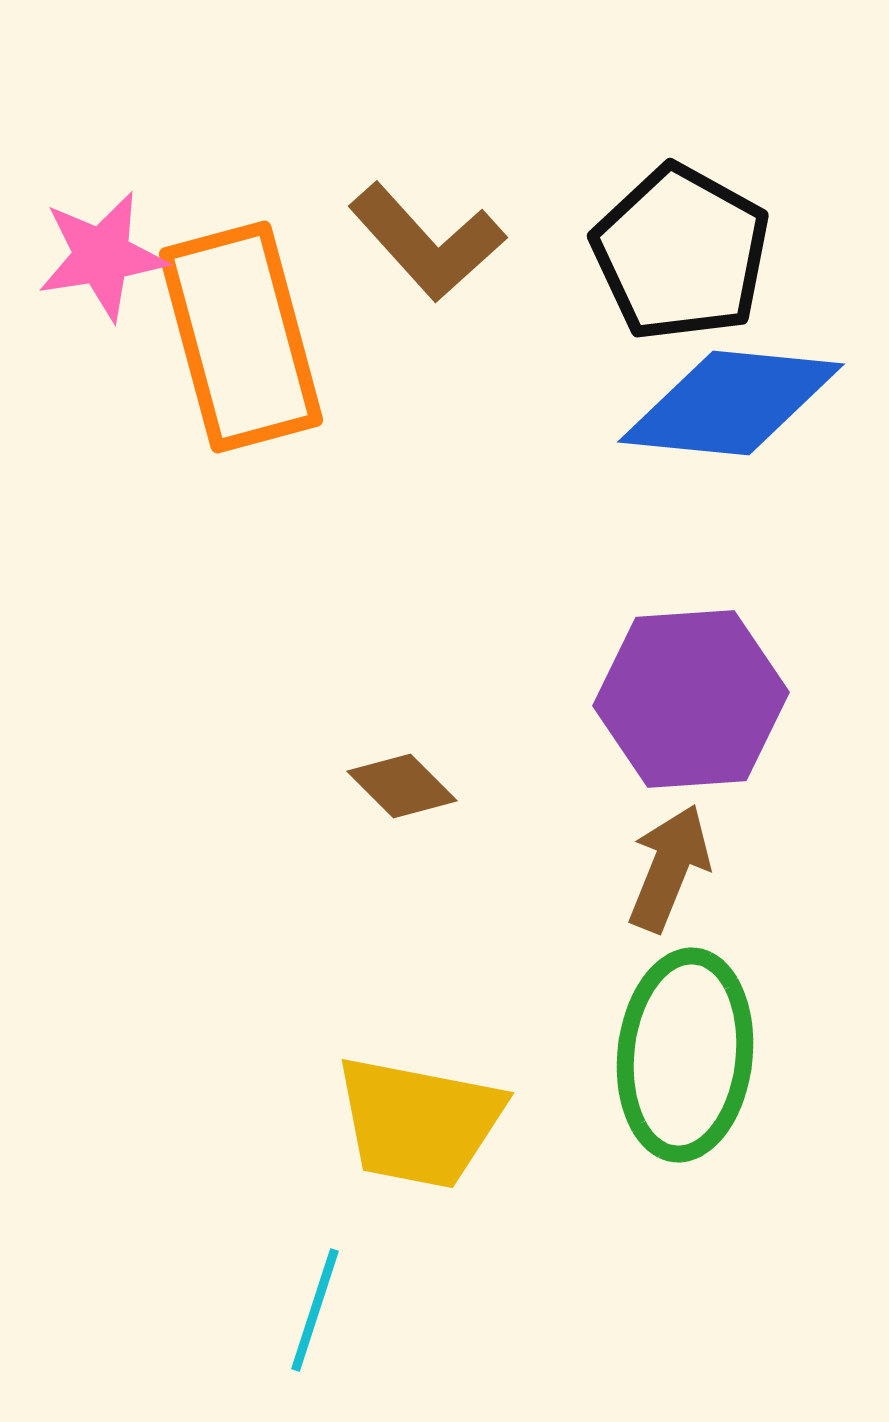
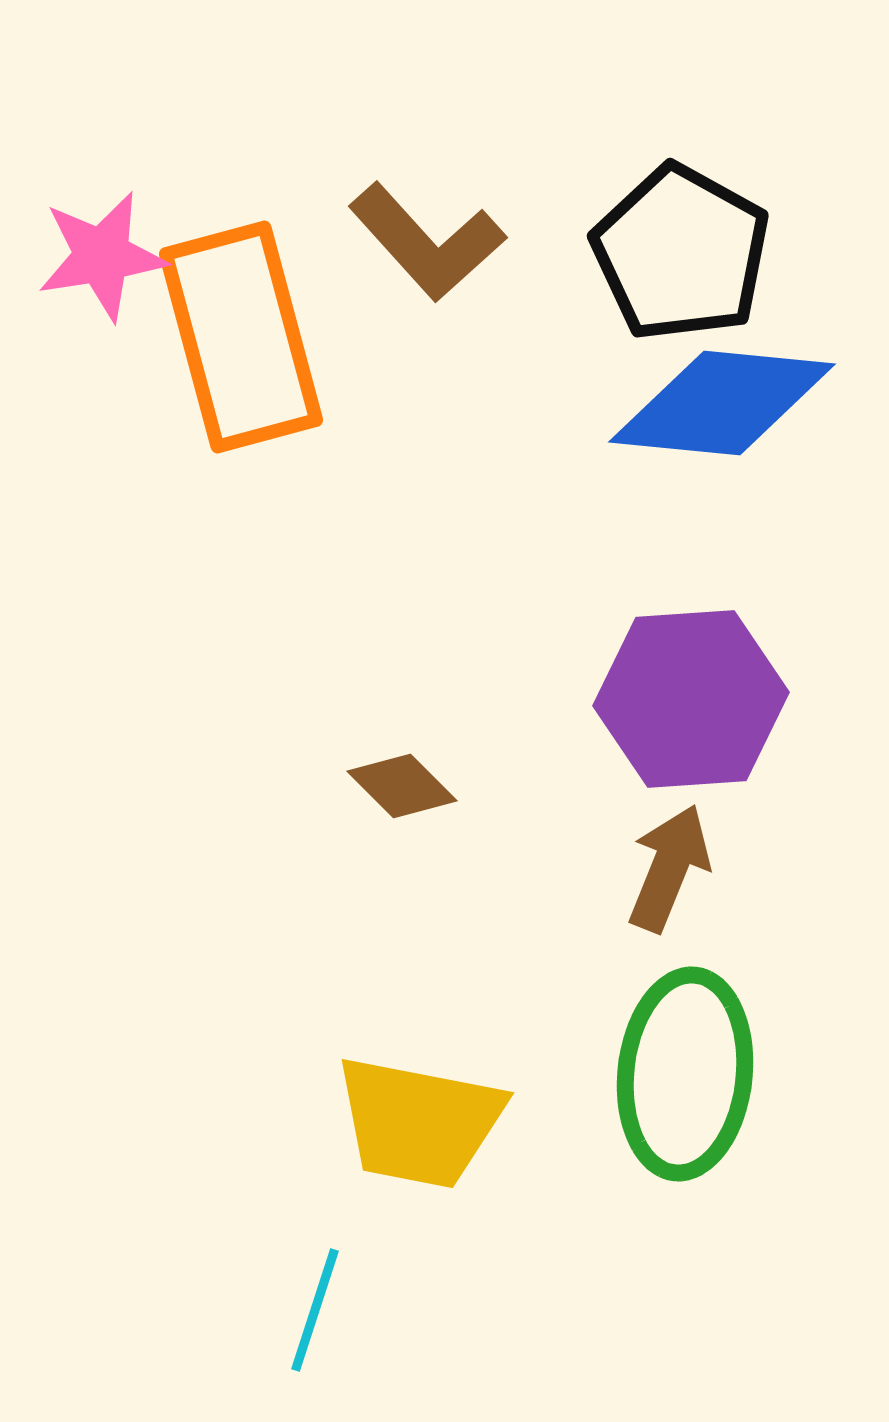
blue diamond: moved 9 px left
green ellipse: moved 19 px down
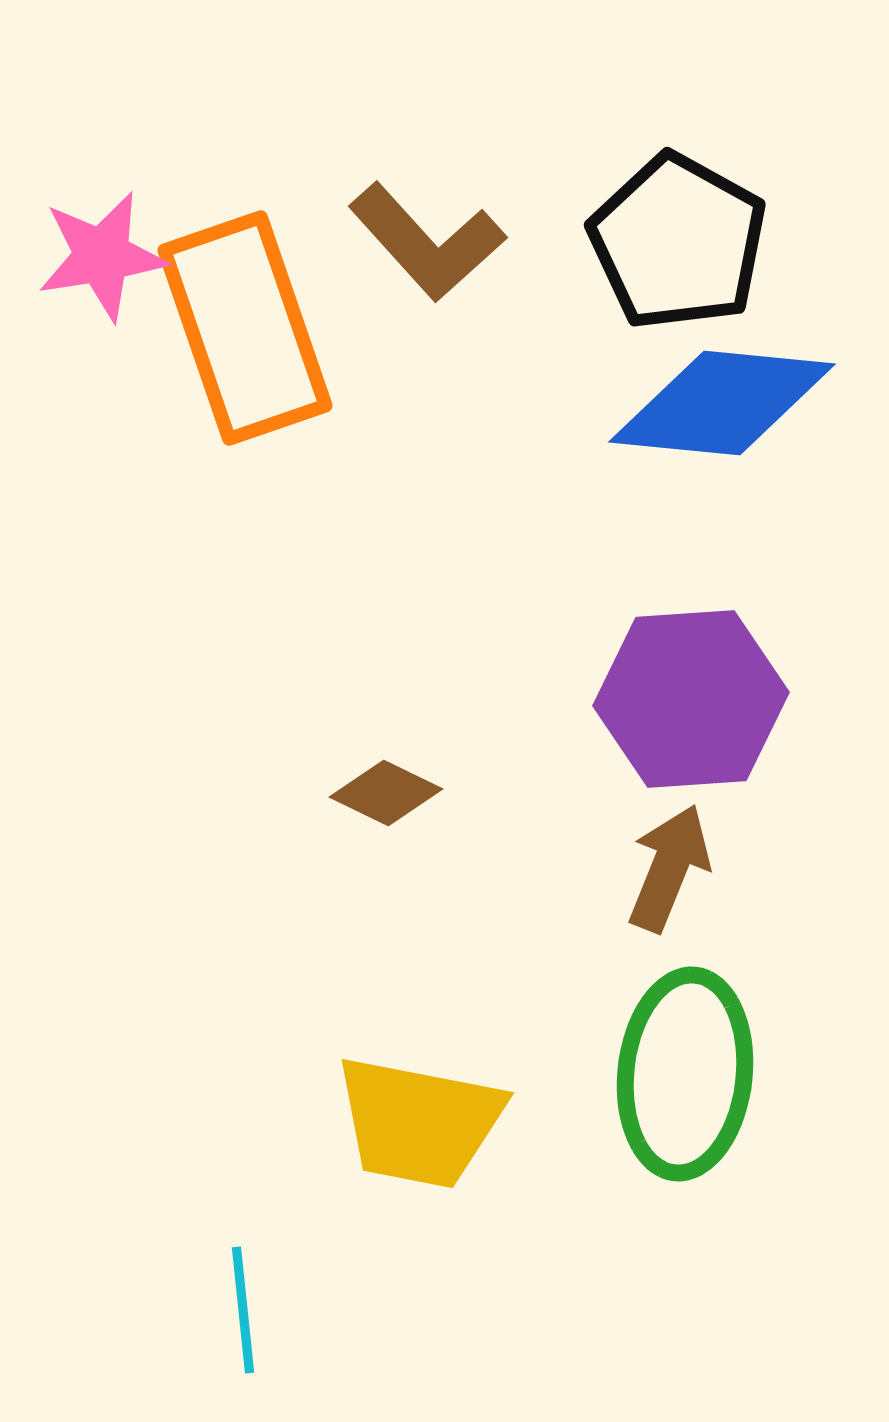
black pentagon: moved 3 px left, 11 px up
orange rectangle: moved 4 px right, 9 px up; rotated 4 degrees counterclockwise
brown diamond: moved 16 px left, 7 px down; rotated 19 degrees counterclockwise
cyan line: moved 72 px left; rotated 24 degrees counterclockwise
